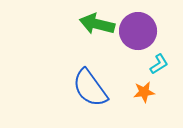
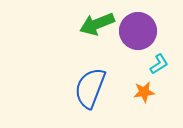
green arrow: rotated 36 degrees counterclockwise
blue semicircle: rotated 57 degrees clockwise
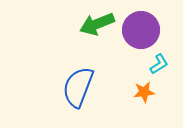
purple circle: moved 3 px right, 1 px up
blue semicircle: moved 12 px left, 1 px up
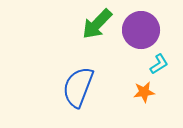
green arrow: rotated 24 degrees counterclockwise
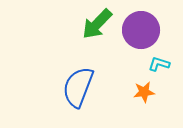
cyan L-shape: rotated 130 degrees counterclockwise
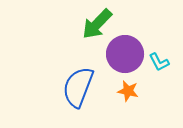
purple circle: moved 16 px left, 24 px down
cyan L-shape: moved 2 px up; rotated 135 degrees counterclockwise
orange star: moved 16 px left, 1 px up; rotated 20 degrees clockwise
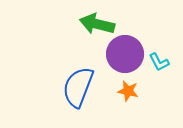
green arrow: rotated 60 degrees clockwise
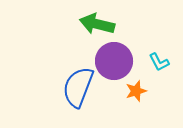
purple circle: moved 11 px left, 7 px down
orange star: moved 8 px right; rotated 30 degrees counterclockwise
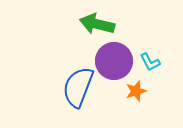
cyan L-shape: moved 9 px left
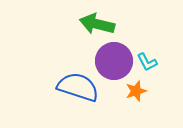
cyan L-shape: moved 3 px left
blue semicircle: rotated 87 degrees clockwise
